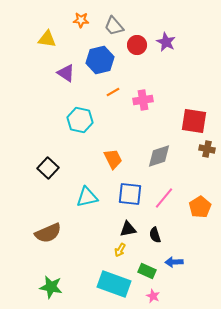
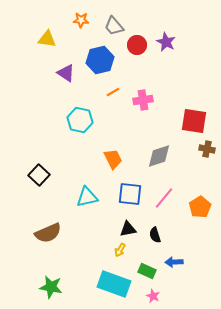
black square: moved 9 px left, 7 px down
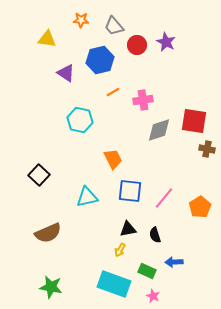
gray diamond: moved 26 px up
blue square: moved 3 px up
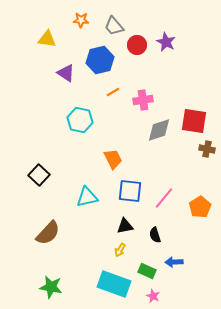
black triangle: moved 3 px left, 3 px up
brown semicircle: rotated 24 degrees counterclockwise
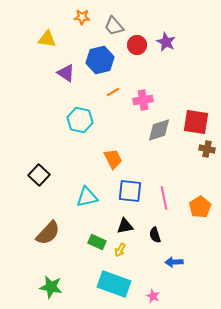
orange star: moved 1 px right, 3 px up
red square: moved 2 px right, 1 px down
pink line: rotated 50 degrees counterclockwise
green rectangle: moved 50 px left, 29 px up
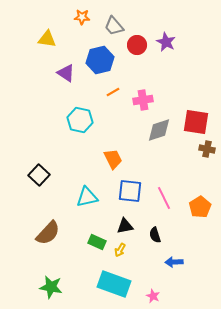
pink line: rotated 15 degrees counterclockwise
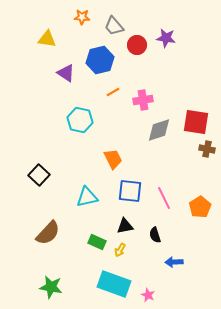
purple star: moved 4 px up; rotated 18 degrees counterclockwise
pink star: moved 5 px left, 1 px up
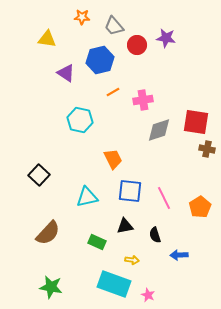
yellow arrow: moved 12 px right, 10 px down; rotated 112 degrees counterclockwise
blue arrow: moved 5 px right, 7 px up
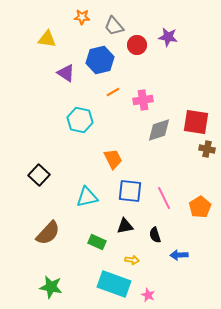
purple star: moved 2 px right, 1 px up
